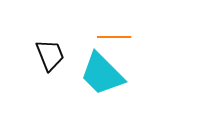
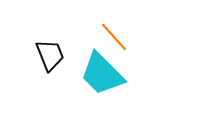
orange line: rotated 48 degrees clockwise
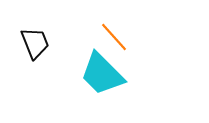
black trapezoid: moved 15 px left, 12 px up
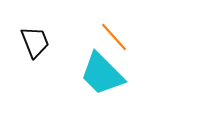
black trapezoid: moved 1 px up
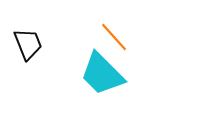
black trapezoid: moved 7 px left, 2 px down
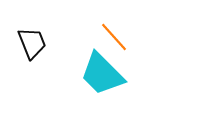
black trapezoid: moved 4 px right, 1 px up
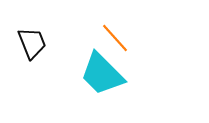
orange line: moved 1 px right, 1 px down
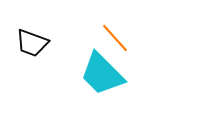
black trapezoid: rotated 132 degrees clockwise
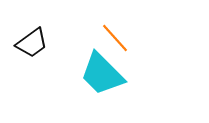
black trapezoid: rotated 56 degrees counterclockwise
